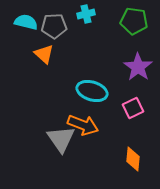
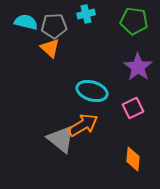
orange triangle: moved 6 px right, 6 px up
orange arrow: rotated 52 degrees counterclockwise
gray triangle: rotated 16 degrees counterclockwise
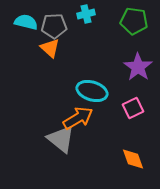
orange arrow: moved 5 px left, 7 px up
orange diamond: rotated 25 degrees counterclockwise
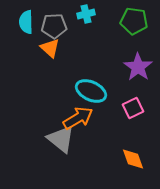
cyan semicircle: rotated 105 degrees counterclockwise
cyan ellipse: moved 1 px left; rotated 8 degrees clockwise
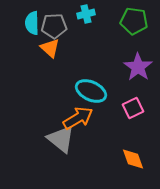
cyan semicircle: moved 6 px right, 1 px down
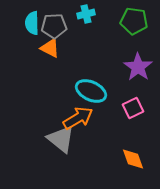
orange triangle: rotated 15 degrees counterclockwise
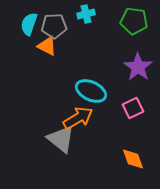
cyan semicircle: moved 3 px left, 1 px down; rotated 20 degrees clockwise
orange triangle: moved 3 px left, 2 px up
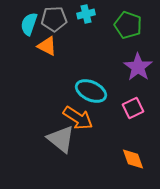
green pentagon: moved 6 px left, 4 px down; rotated 12 degrees clockwise
gray pentagon: moved 7 px up
orange arrow: rotated 64 degrees clockwise
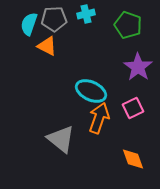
orange arrow: moved 21 px right; rotated 104 degrees counterclockwise
